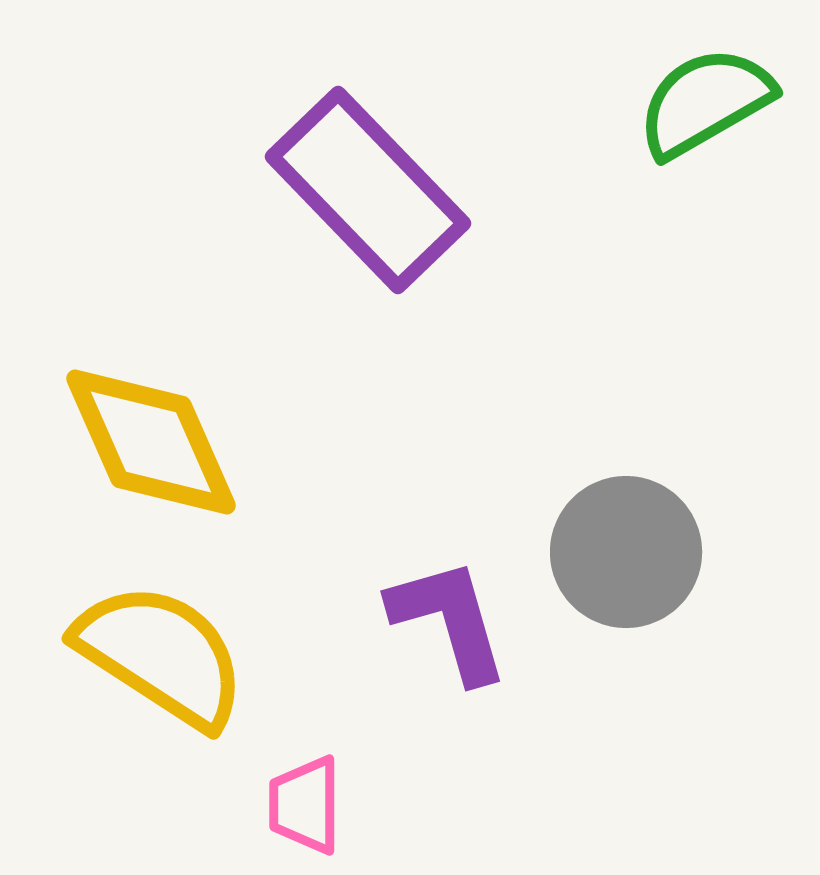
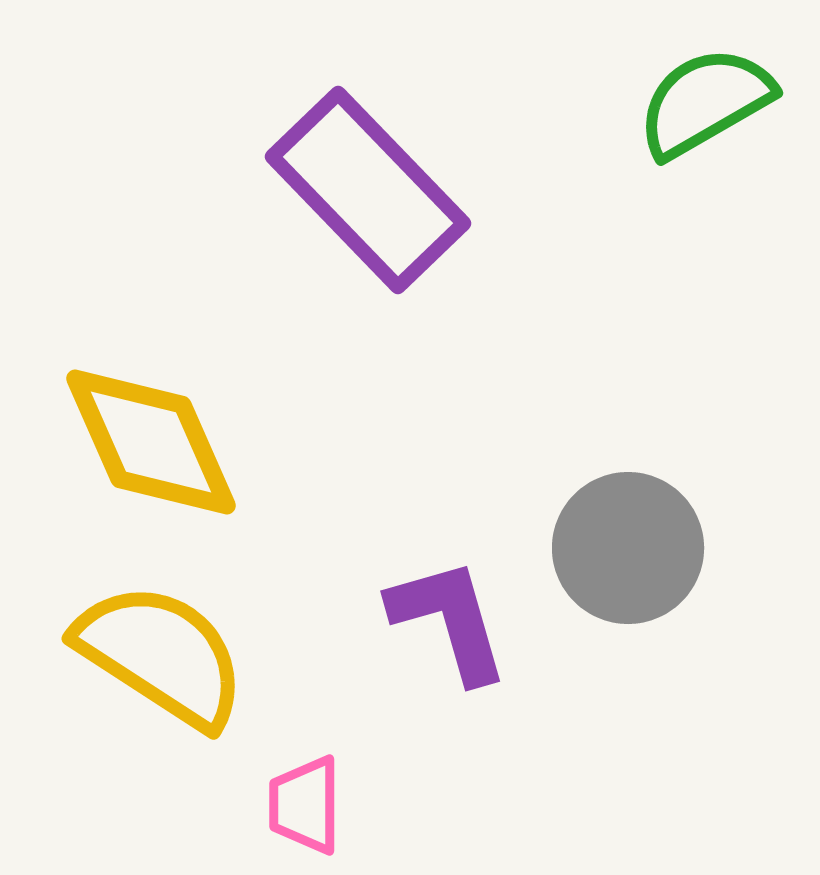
gray circle: moved 2 px right, 4 px up
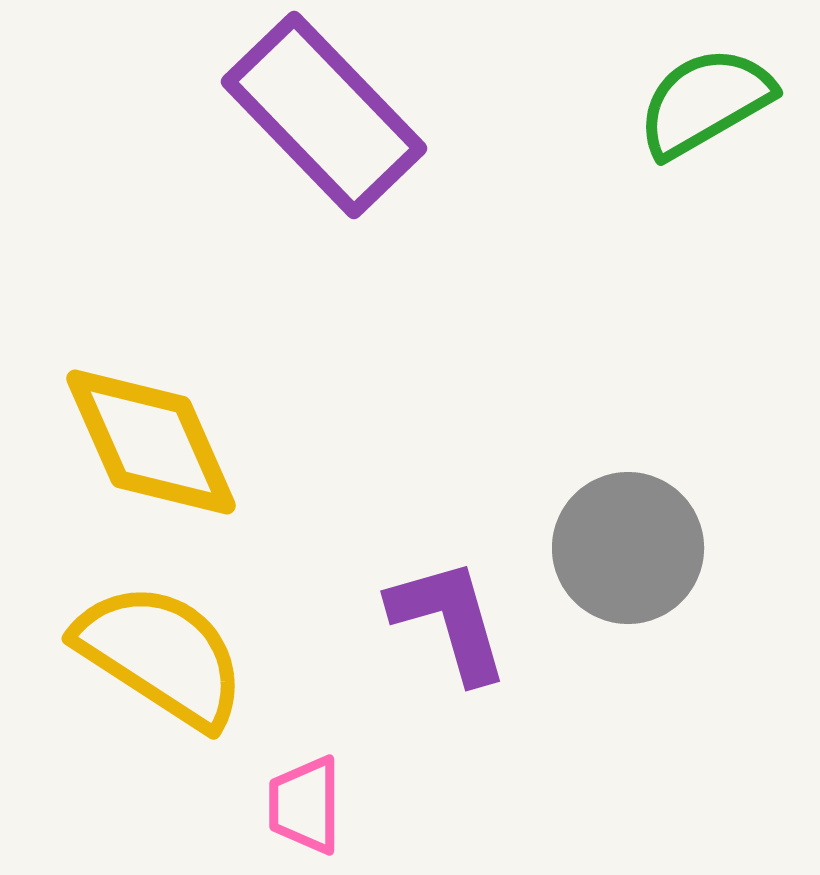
purple rectangle: moved 44 px left, 75 px up
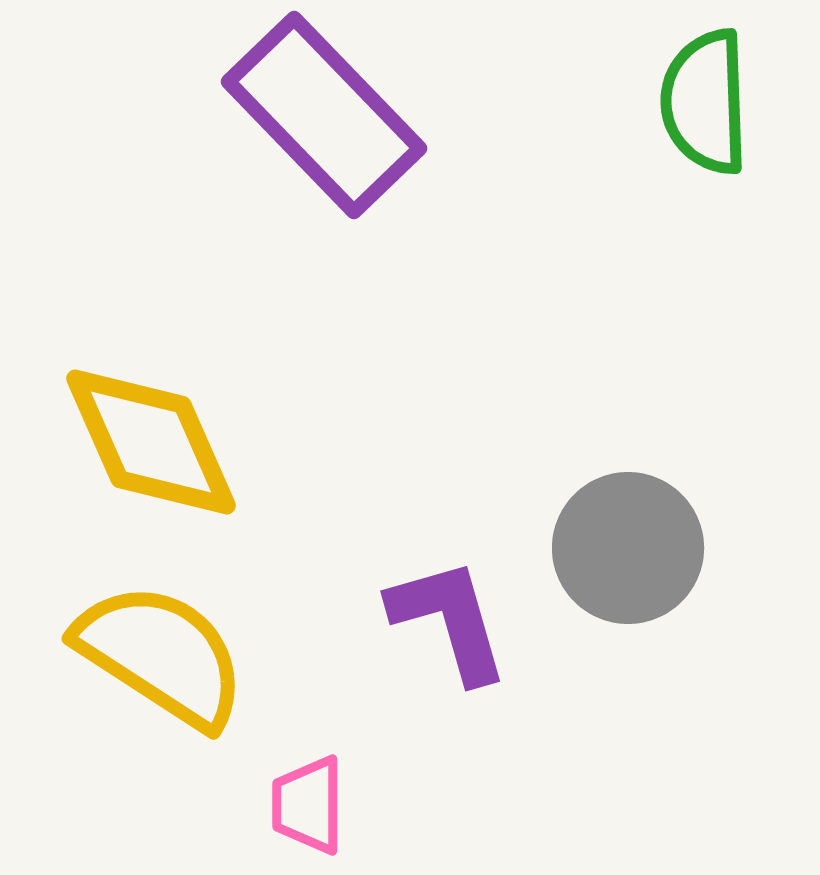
green semicircle: rotated 62 degrees counterclockwise
pink trapezoid: moved 3 px right
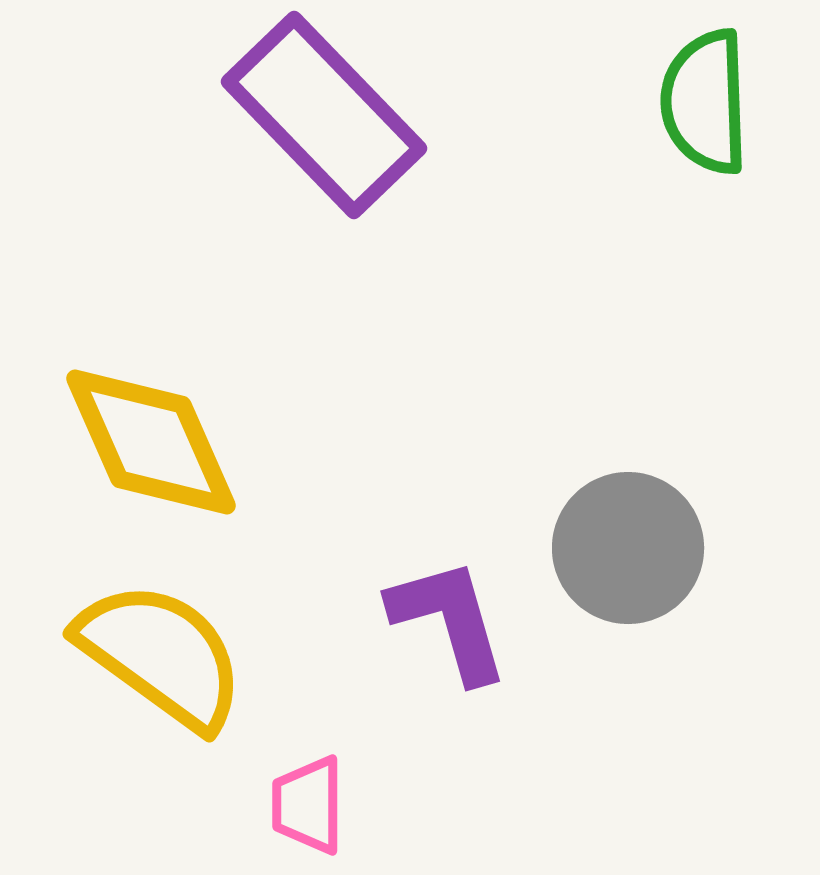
yellow semicircle: rotated 3 degrees clockwise
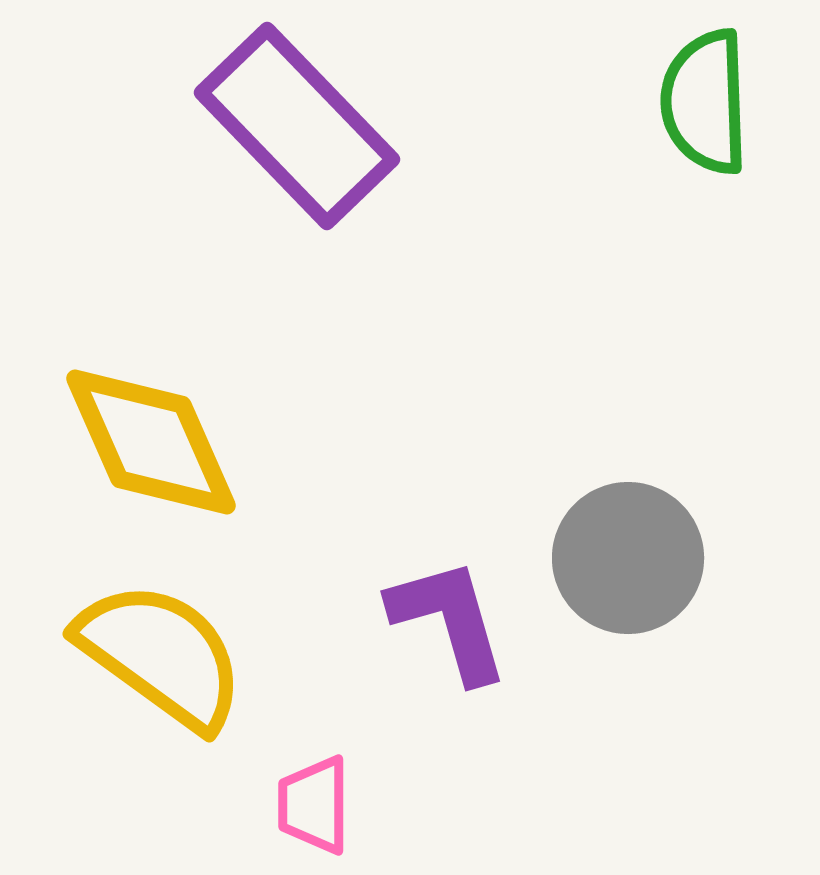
purple rectangle: moved 27 px left, 11 px down
gray circle: moved 10 px down
pink trapezoid: moved 6 px right
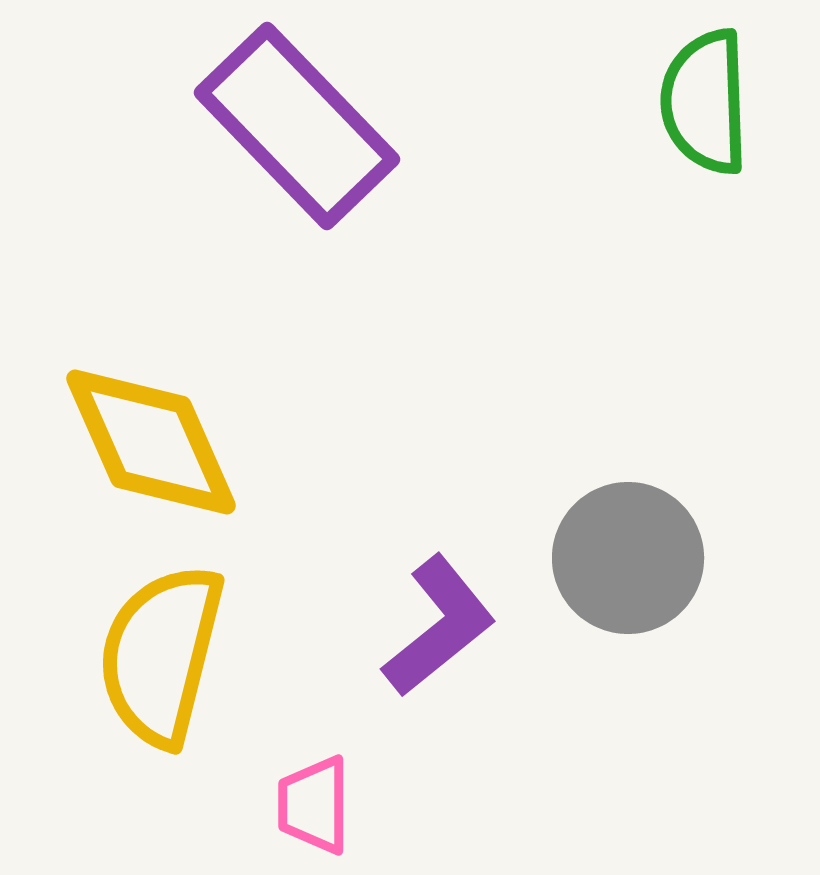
purple L-shape: moved 10 px left, 6 px down; rotated 67 degrees clockwise
yellow semicircle: rotated 112 degrees counterclockwise
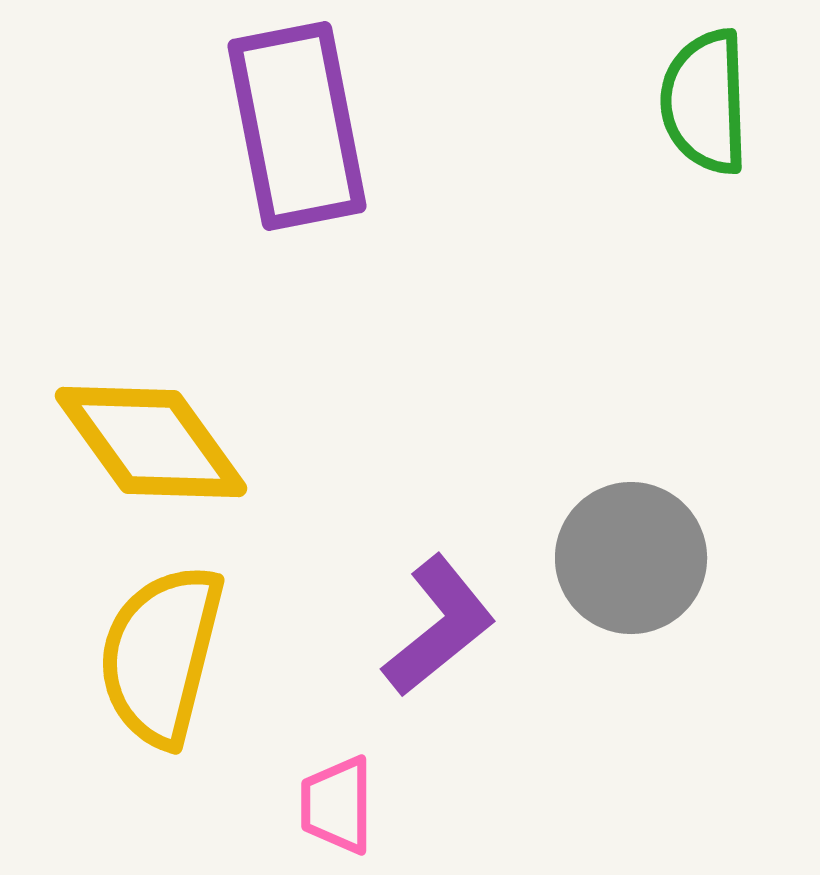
purple rectangle: rotated 33 degrees clockwise
yellow diamond: rotated 12 degrees counterclockwise
gray circle: moved 3 px right
pink trapezoid: moved 23 px right
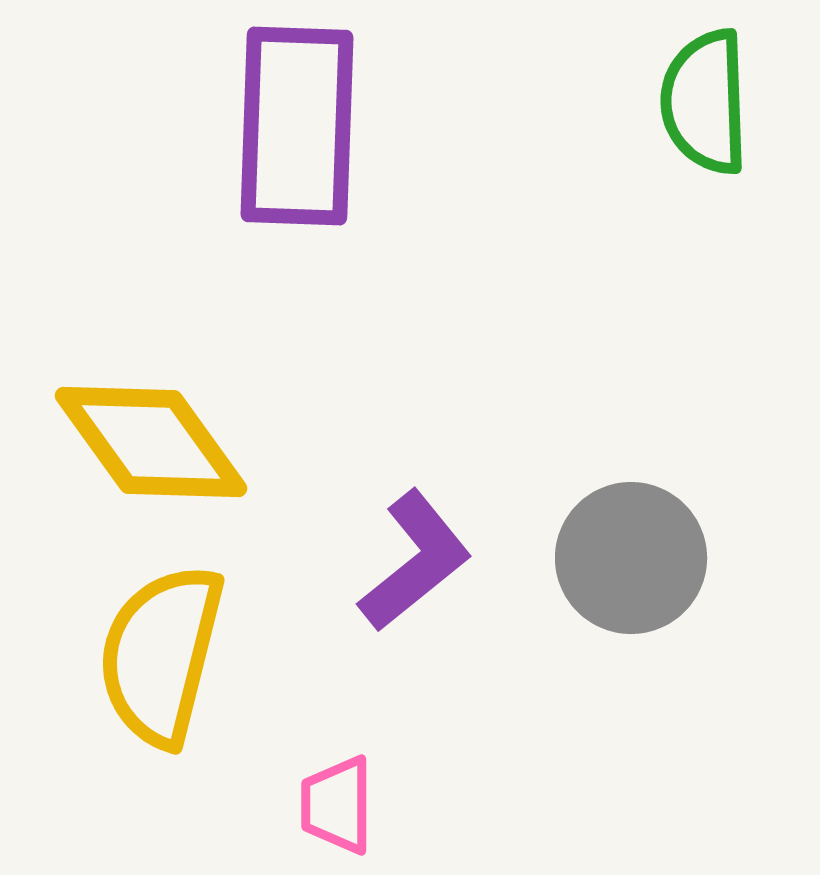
purple rectangle: rotated 13 degrees clockwise
purple L-shape: moved 24 px left, 65 px up
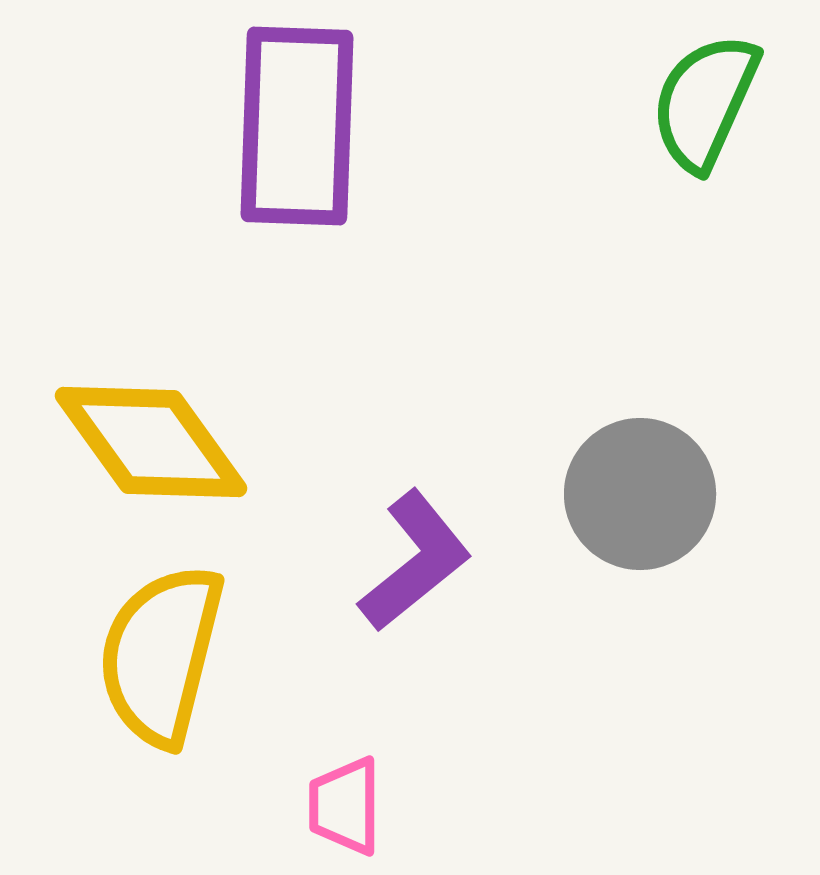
green semicircle: rotated 26 degrees clockwise
gray circle: moved 9 px right, 64 px up
pink trapezoid: moved 8 px right, 1 px down
